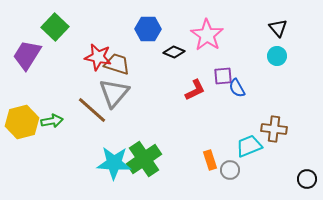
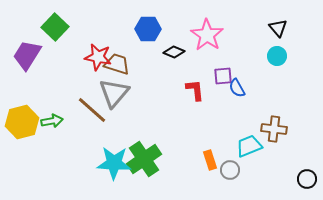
red L-shape: rotated 70 degrees counterclockwise
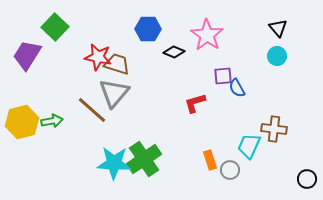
red L-shape: moved 13 px down; rotated 100 degrees counterclockwise
cyan trapezoid: rotated 44 degrees counterclockwise
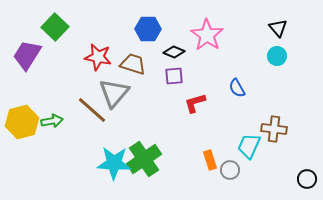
brown trapezoid: moved 16 px right
purple square: moved 49 px left
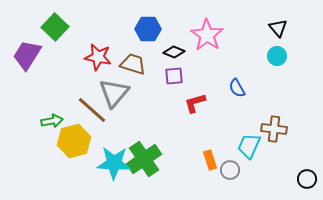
yellow hexagon: moved 52 px right, 19 px down
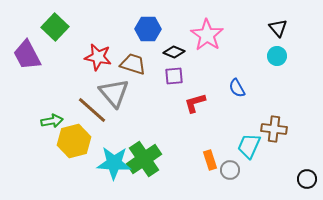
purple trapezoid: rotated 60 degrees counterclockwise
gray triangle: rotated 20 degrees counterclockwise
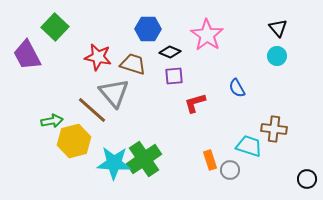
black diamond: moved 4 px left
cyan trapezoid: rotated 84 degrees clockwise
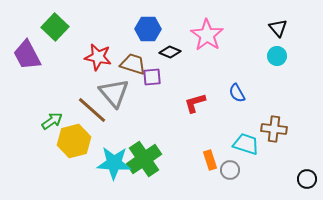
purple square: moved 22 px left, 1 px down
blue semicircle: moved 5 px down
green arrow: rotated 25 degrees counterclockwise
cyan trapezoid: moved 3 px left, 2 px up
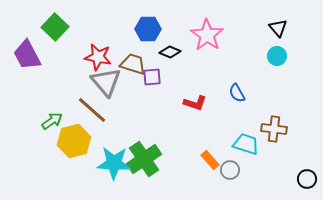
gray triangle: moved 8 px left, 11 px up
red L-shape: rotated 145 degrees counterclockwise
orange rectangle: rotated 24 degrees counterclockwise
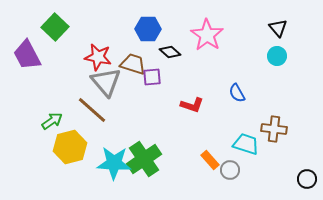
black diamond: rotated 20 degrees clockwise
red L-shape: moved 3 px left, 2 px down
yellow hexagon: moved 4 px left, 6 px down
